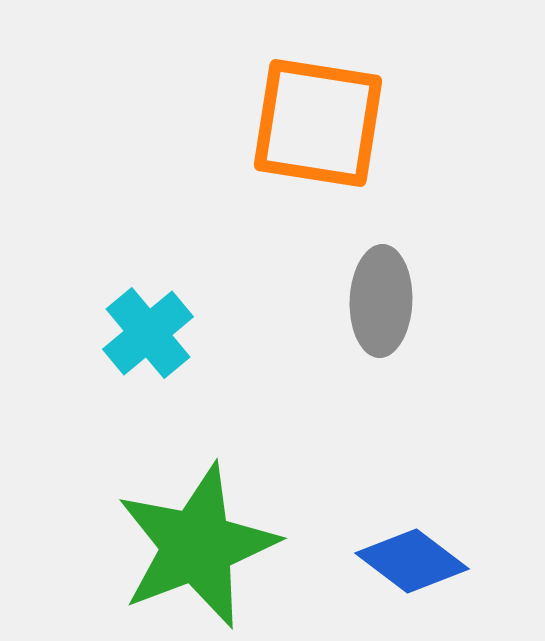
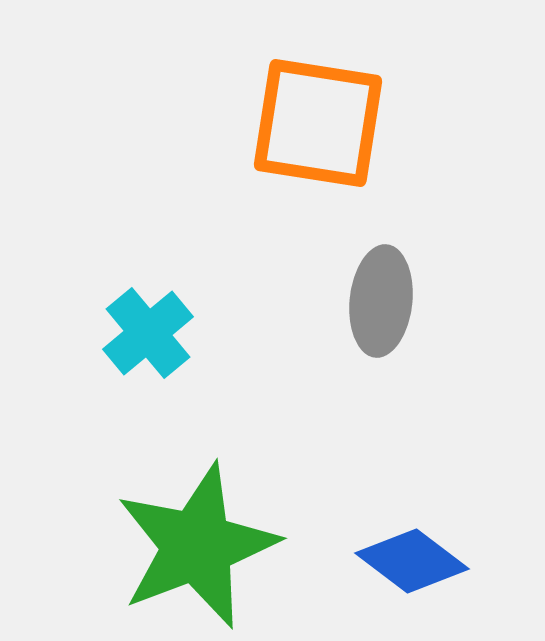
gray ellipse: rotated 4 degrees clockwise
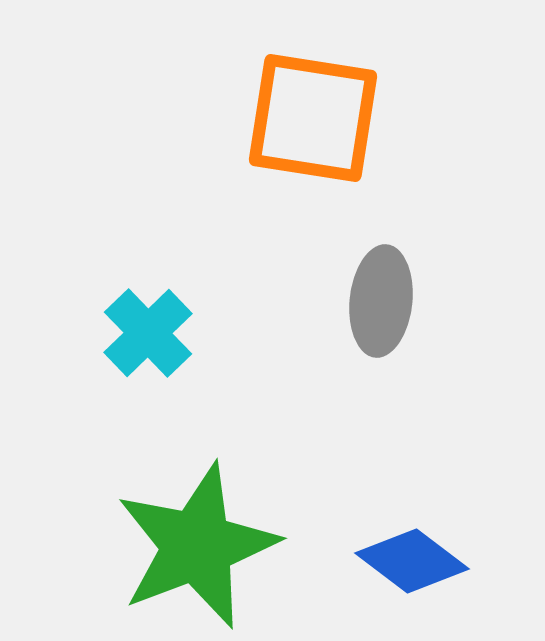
orange square: moved 5 px left, 5 px up
cyan cross: rotated 4 degrees counterclockwise
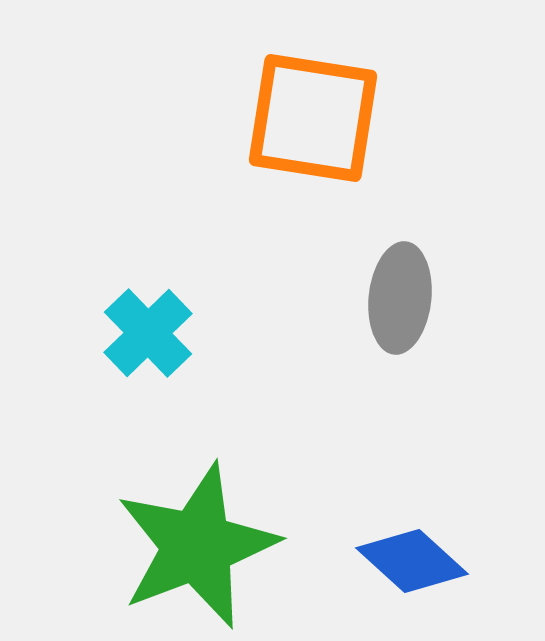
gray ellipse: moved 19 px right, 3 px up
blue diamond: rotated 5 degrees clockwise
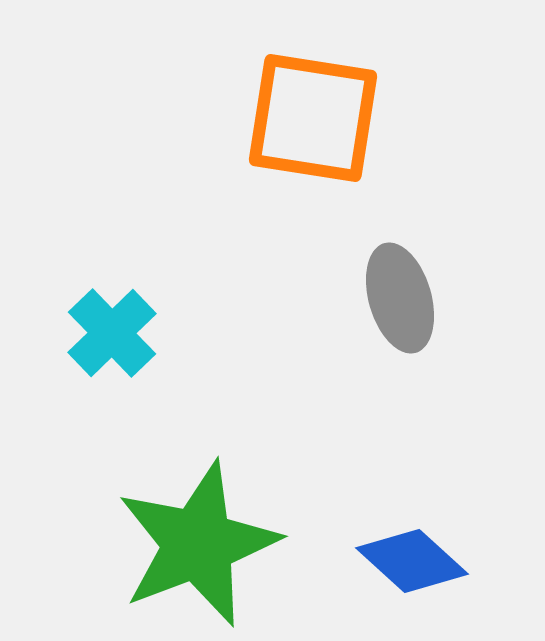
gray ellipse: rotated 22 degrees counterclockwise
cyan cross: moved 36 px left
green star: moved 1 px right, 2 px up
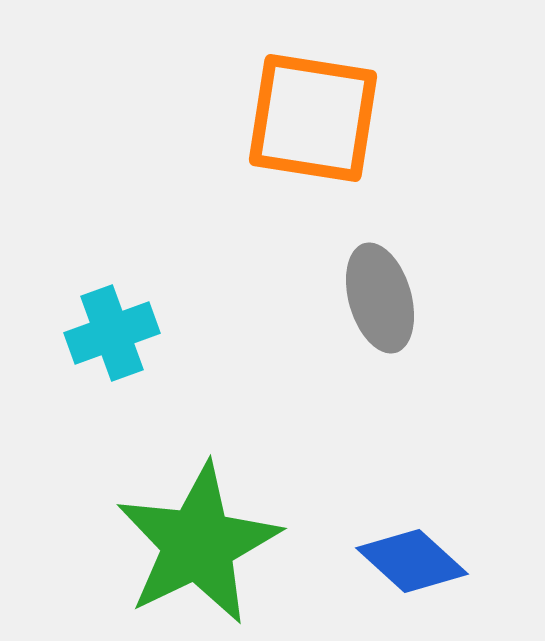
gray ellipse: moved 20 px left
cyan cross: rotated 24 degrees clockwise
green star: rotated 5 degrees counterclockwise
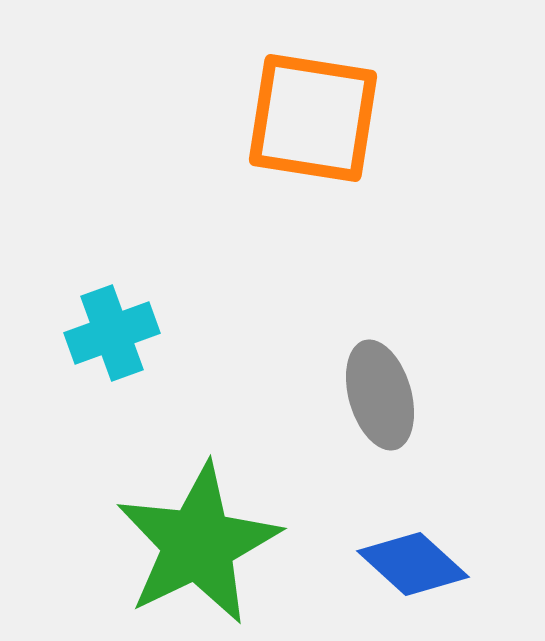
gray ellipse: moved 97 px down
blue diamond: moved 1 px right, 3 px down
